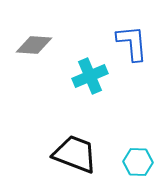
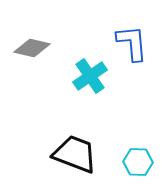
gray diamond: moved 2 px left, 3 px down; rotated 9 degrees clockwise
cyan cross: rotated 12 degrees counterclockwise
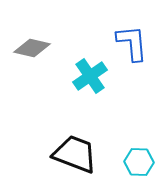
cyan hexagon: moved 1 px right
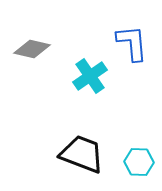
gray diamond: moved 1 px down
black trapezoid: moved 7 px right
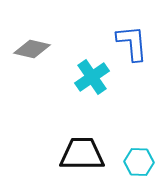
cyan cross: moved 2 px right, 1 px down
black trapezoid: rotated 21 degrees counterclockwise
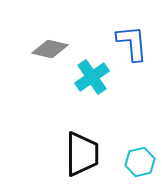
gray diamond: moved 18 px right
black trapezoid: rotated 90 degrees clockwise
cyan hexagon: moved 1 px right; rotated 16 degrees counterclockwise
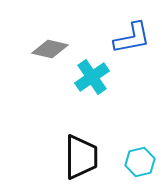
blue L-shape: moved 5 px up; rotated 84 degrees clockwise
black trapezoid: moved 1 px left, 3 px down
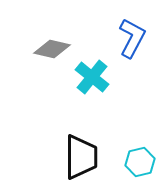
blue L-shape: rotated 51 degrees counterclockwise
gray diamond: moved 2 px right
cyan cross: rotated 16 degrees counterclockwise
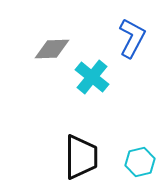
gray diamond: rotated 15 degrees counterclockwise
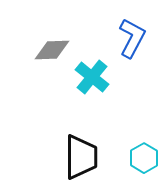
gray diamond: moved 1 px down
cyan hexagon: moved 4 px right, 4 px up; rotated 16 degrees counterclockwise
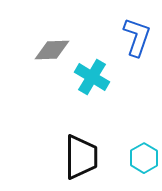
blue L-shape: moved 5 px right, 1 px up; rotated 9 degrees counterclockwise
cyan cross: rotated 8 degrees counterclockwise
